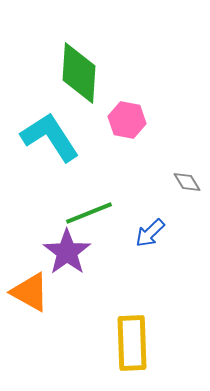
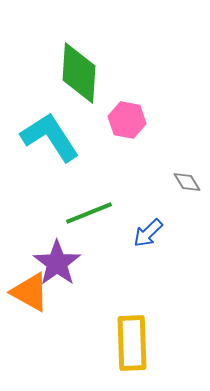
blue arrow: moved 2 px left
purple star: moved 10 px left, 11 px down
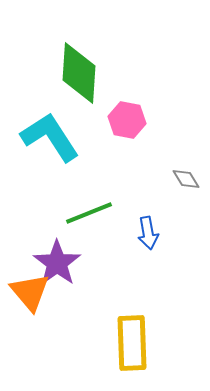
gray diamond: moved 1 px left, 3 px up
blue arrow: rotated 56 degrees counterclockwise
orange triangle: rotated 21 degrees clockwise
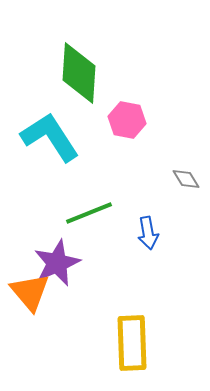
purple star: rotated 12 degrees clockwise
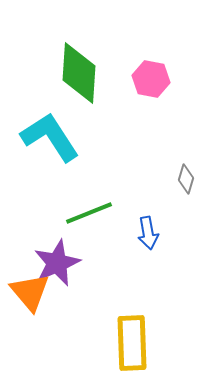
pink hexagon: moved 24 px right, 41 px up
gray diamond: rotated 48 degrees clockwise
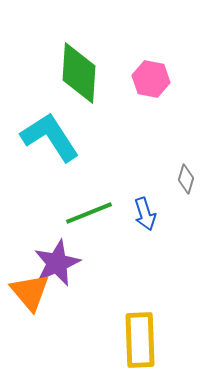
blue arrow: moved 3 px left, 19 px up; rotated 8 degrees counterclockwise
yellow rectangle: moved 8 px right, 3 px up
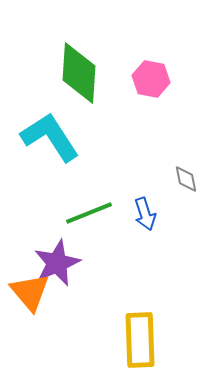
gray diamond: rotated 28 degrees counterclockwise
